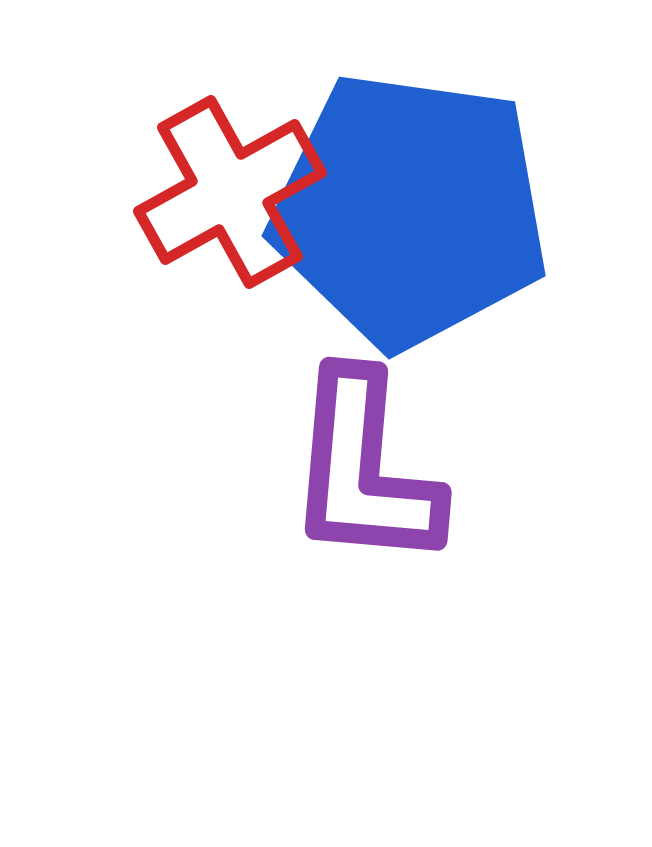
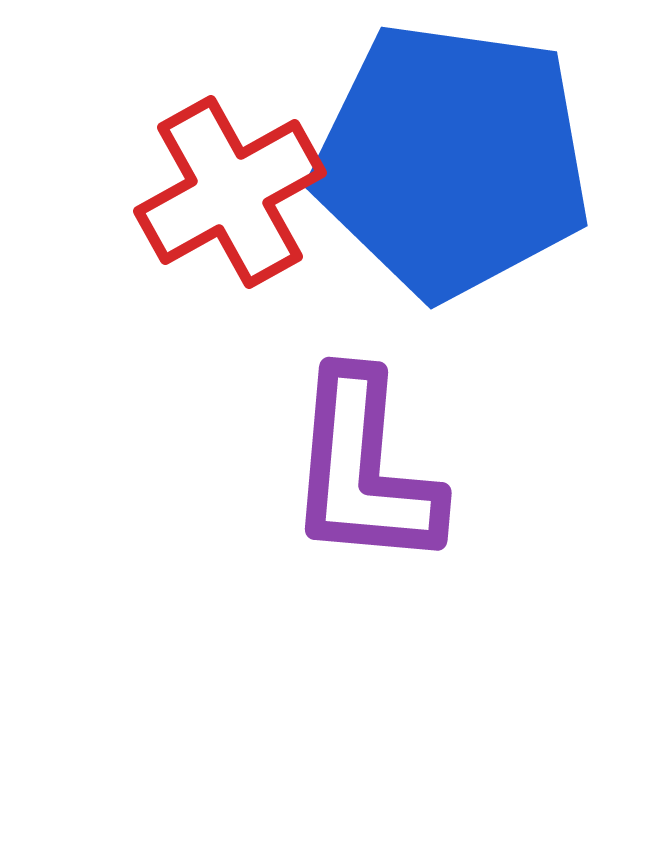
blue pentagon: moved 42 px right, 50 px up
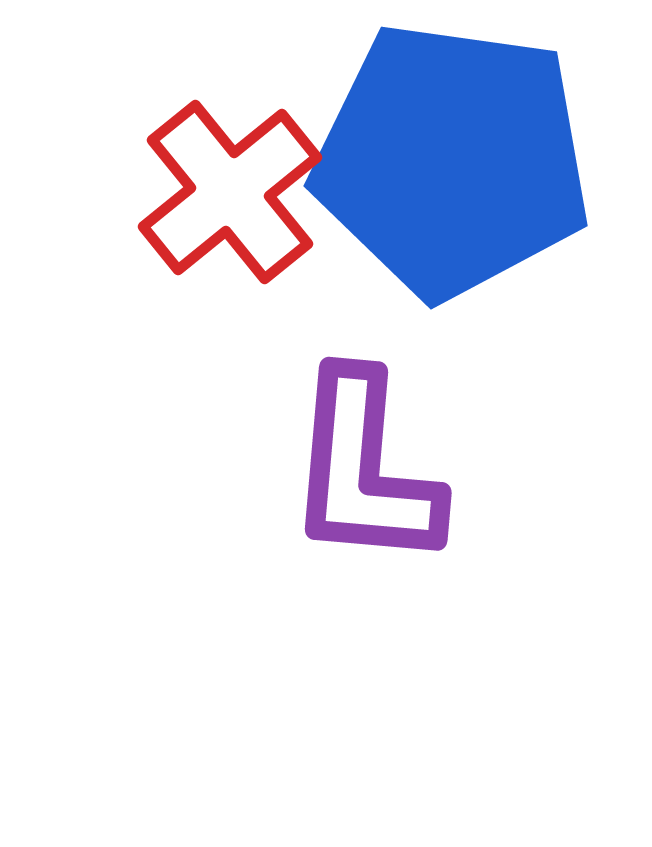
red cross: rotated 10 degrees counterclockwise
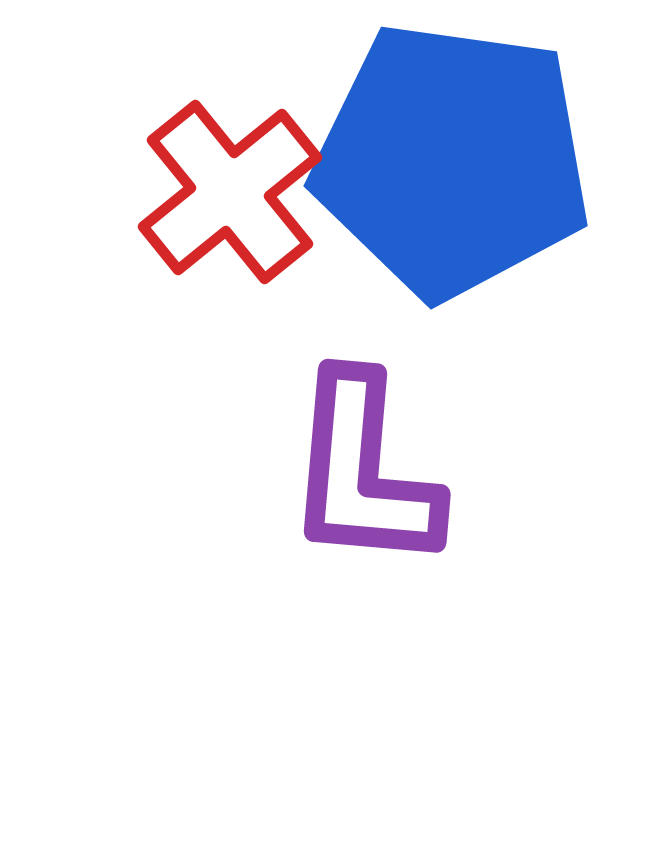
purple L-shape: moved 1 px left, 2 px down
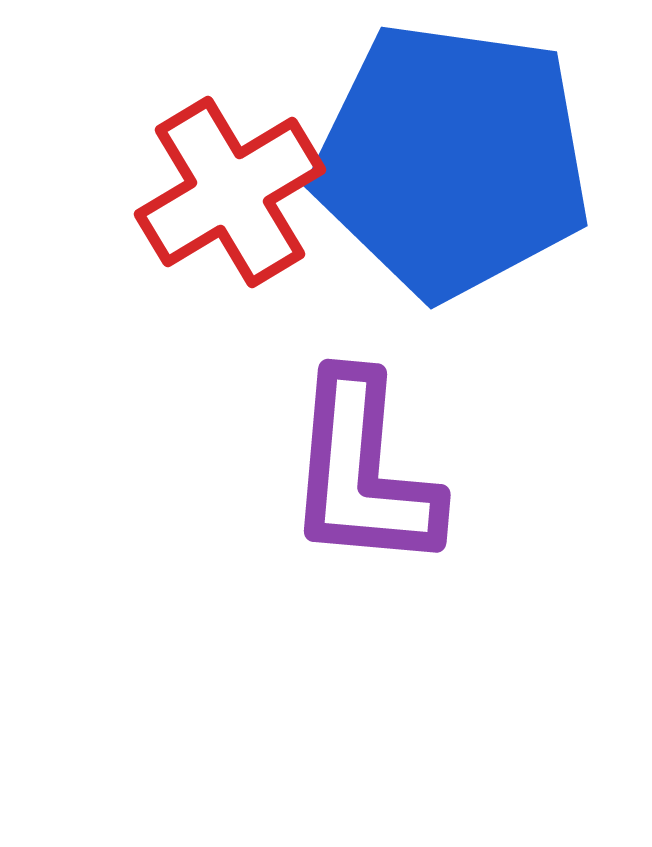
red cross: rotated 8 degrees clockwise
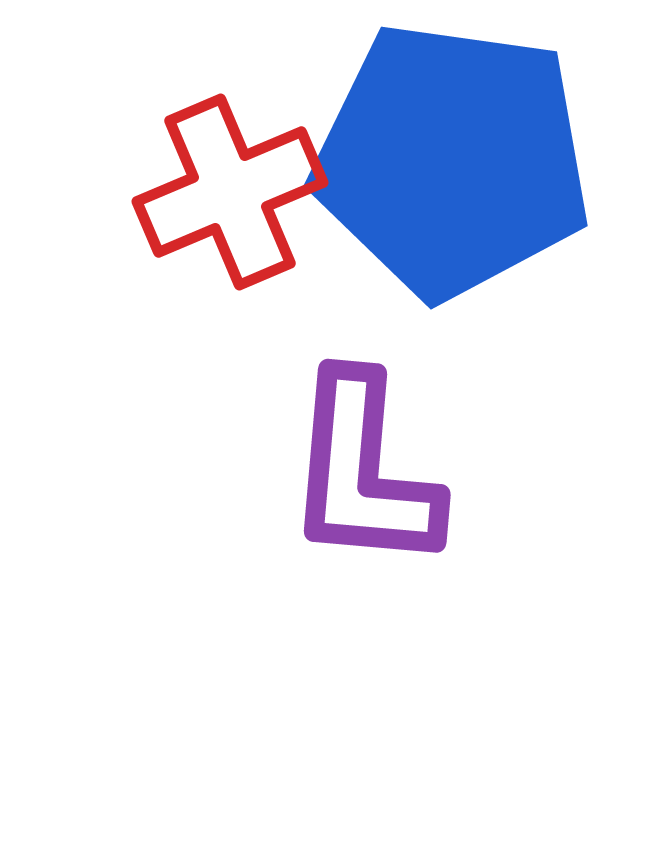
red cross: rotated 8 degrees clockwise
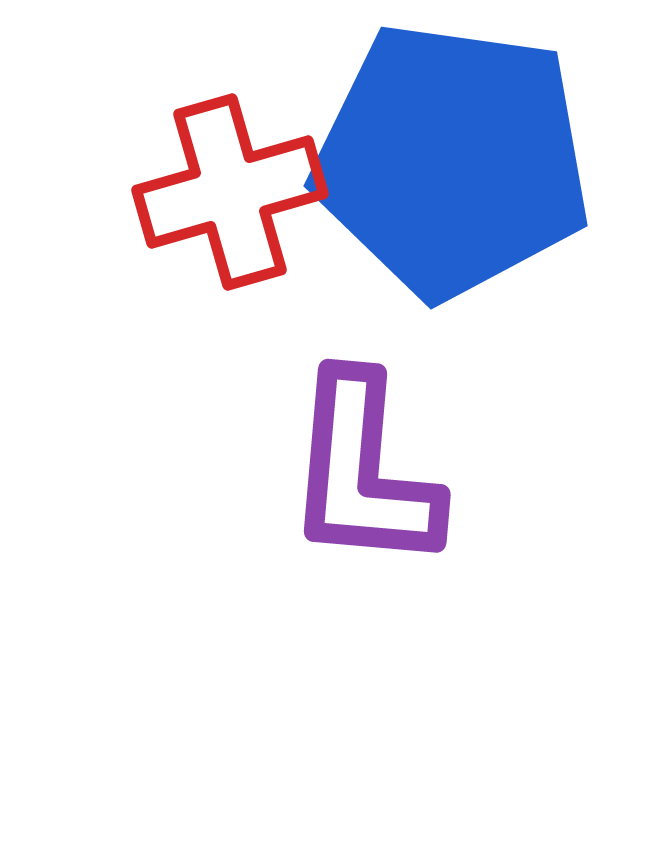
red cross: rotated 7 degrees clockwise
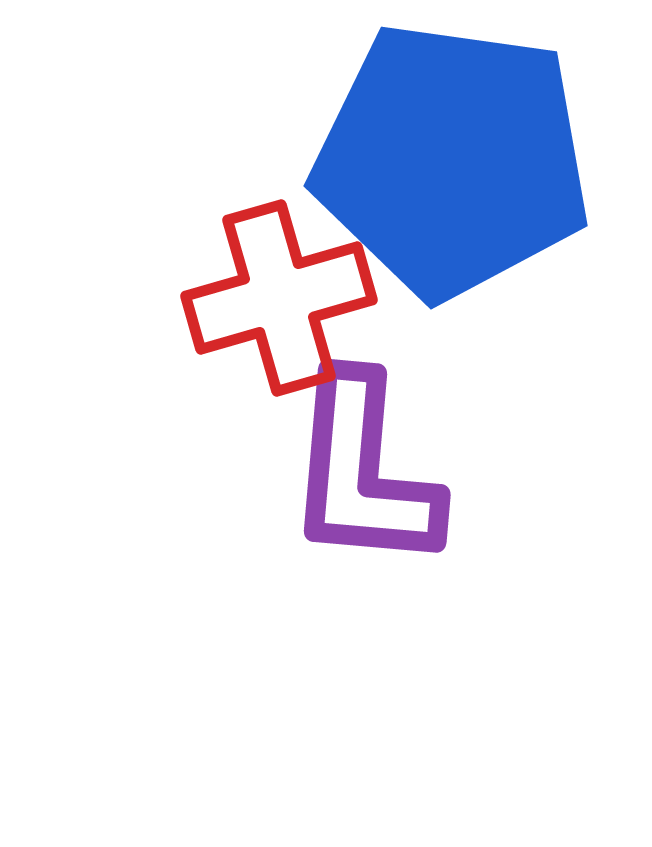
red cross: moved 49 px right, 106 px down
